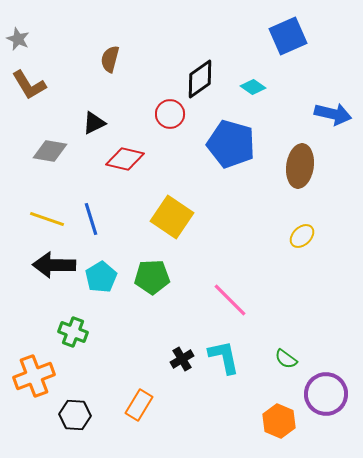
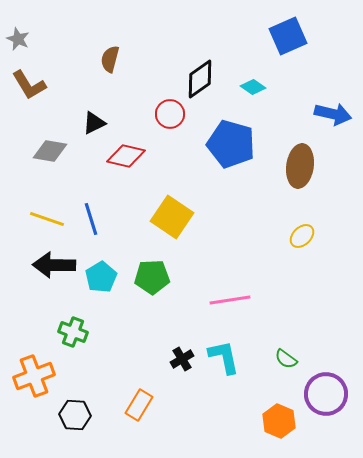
red diamond: moved 1 px right, 3 px up
pink line: rotated 54 degrees counterclockwise
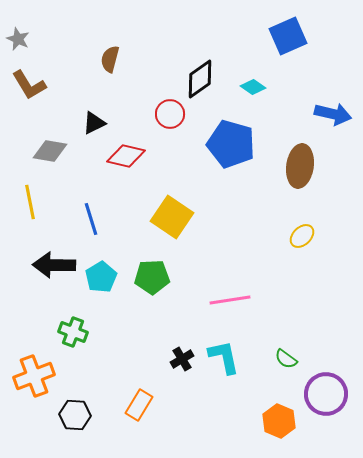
yellow line: moved 17 px left, 17 px up; rotated 60 degrees clockwise
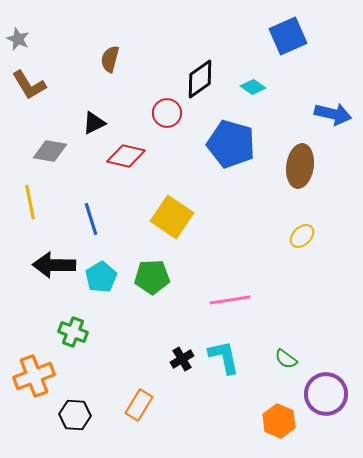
red circle: moved 3 px left, 1 px up
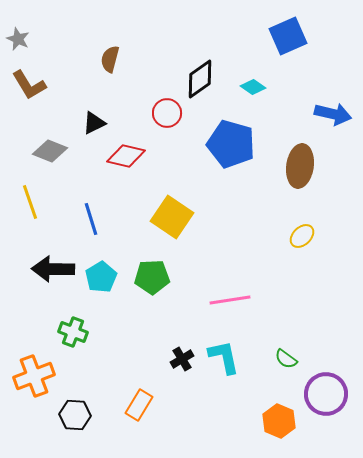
gray diamond: rotated 12 degrees clockwise
yellow line: rotated 8 degrees counterclockwise
black arrow: moved 1 px left, 4 px down
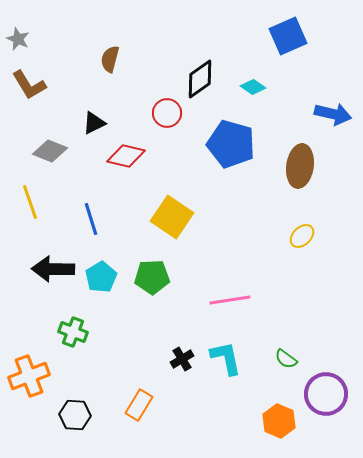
cyan L-shape: moved 2 px right, 1 px down
orange cross: moved 5 px left
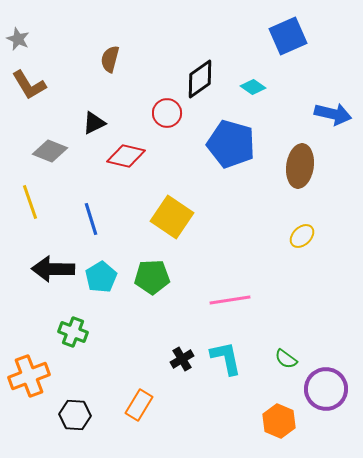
purple circle: moved 5 px up
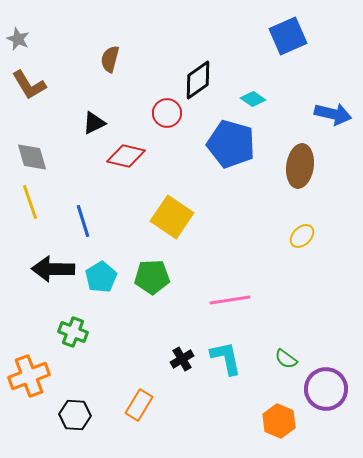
black diamond: moved 2 px left, 1 px down
cyan diamond: moved 12 px down
gray diamond: moved 18 px left, 6 px down; rotated 52 degrees clockwise
blue line: moved 8 px left, 2 px down
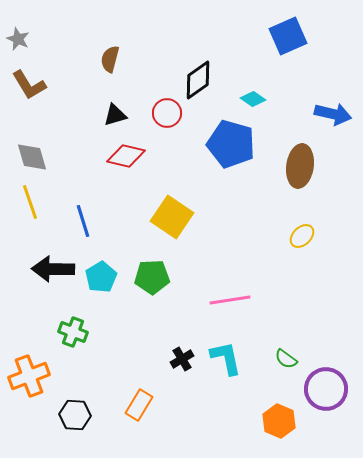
black triangle: moved 21 px right, 8 px up; rotated 10 degrees clockwise
